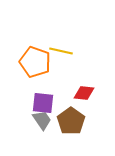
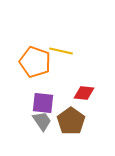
gray trapezoid: moved 1 px down
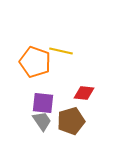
brown pentagon: rotated 20 degrees clockwise
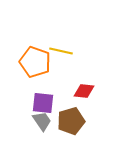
red diamond: moved 2 px up
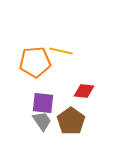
orange pentagon: rotated 24 degrees counterclockwise
brown pentagon: rotated 20 degrees counterclockwise
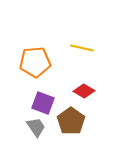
yellow line: moved 21 px right, 3 px up
red diamond: rotated 25 degrees clockwise
purple square: rotated 15 degrees clockwise
gray trapezoid: moved 6 px left, 6 px down
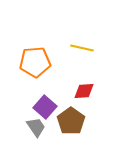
red diamond: rotated 35 degrees counterclockwise
purple square: moved 2 px right, 4 px down; rotated 20 degrees clockwise
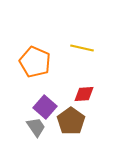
orange pentagon: rotated 28 degrees clockwise
red diamond: moved 3 px down
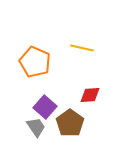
red diamond: moved 6 px right, 1 px down
brown pentagon: moved 1 px left, 2 px down
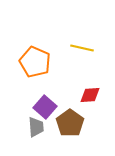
gray trapezoid: rotated 30 degrees clockwise
